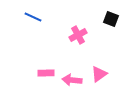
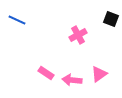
blue line: moved 16 px left, 3 px down
pink rectangle: rotated 35 degrees clockwise
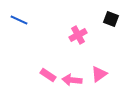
blue line: moved 2 px right
pink rectangle: moved 2 px right, 2 px down
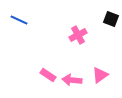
pink triangle: moved 1 px right, 1 px down
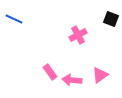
blue line: moved 5 px left, 1 px up
pink rectangle: moved 2 px right, 3 px up; rotated 21 degrees clockwise
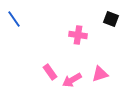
blue line: rotated 30 degrees clockwise
pink cross: rotated 36 degrees clockwise
pink triangle: moved 1 px up; rotated 18 degrees clockwise
pink arrow: rotated 36 degrees counterclockwise
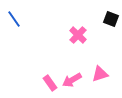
pink cross: rotated 36 degrees clockwise
pink rectangle: moved 11 px down
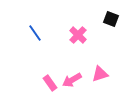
blue line: moved 21 px right, 14 px down
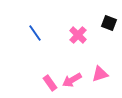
black square: moved 2 px left, 4 px down
